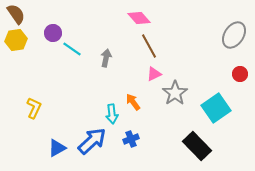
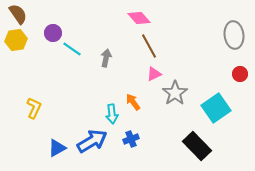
brown semicircle: moved 2 px right
gray ellipse: rotated 40 degrees counterclockwise
blue arrow: rotated 12 degrees clockwise
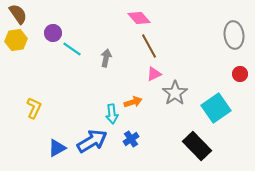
orange arrow: rotated 108 degrees clockwise
blue cross: rotated 14 degrees counterclockwise
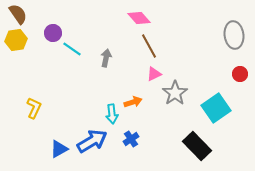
blue triangle: moved 2 px right, 1 px down
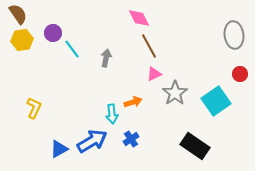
pink diamond: rotated 15 degrees clockwise
yellow hexagon: moved 6 px right
cyan line: rotated 18 degrees clockwise
cyan square: moved 7 px up
black rectangle: moved 2 px left; rotated 12 degrees counterclockwise
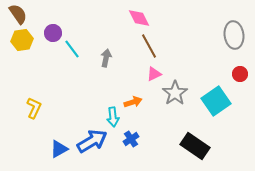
cyan arrow: moved 1 px right, 3 px down
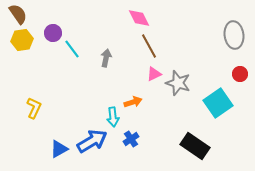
gray star: moved 3 px right, 10 px up; rotated 20 degrees counterclockwise
cyan square: moved 2 px right, 2 px down
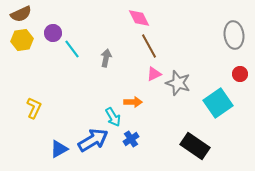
brown semicircle: moved 3 px right; rotated 100 degrees clockwise
orange arrow: rotated 18 degrees clockwise
cyan arrow: rotated 24 degrees counterclockwise
blue arrow: moved 1 px right, 1 px up
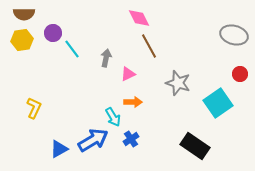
brown semicircle: moved 3 px right; rotated 25 degrees clockwise
gray ellipse: rotated 68 degrees counterclockwise
pink triangle: moved 26 px left
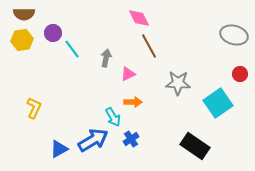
gray star: rotated 15 degrees counterclockwise
